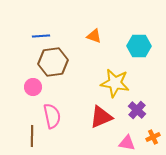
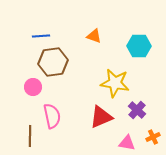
brown line: moved 2 px left
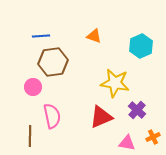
cyan hexagon: moved 2 px right; rotated 25 degrees counterclockwise
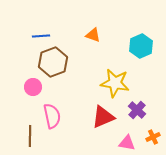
orange triangle: moved 1 px left, 1 px up
brown hexagon: rotated 12 degrees counterclockwise
red triangle: moved 2 px right
